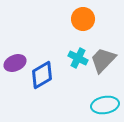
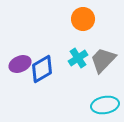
cyan cross: rotated 30 degrees clockwise
purple ellipse: moved 5 px right, 1 px down
blue diamond: moved 6 px up
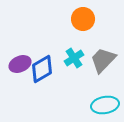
cyan cross: moved 4 px left
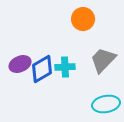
cyan cross: moved 9 px left, 9 px down; rotated 30 degrees clockwise
cyan ellipse: moved 1 px right, 1 px up
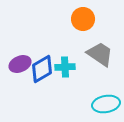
gray trapezoid: moved 3 px left, 6 px up; rotated 80 degrees clockwise
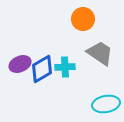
gray trapezoid: moved 1 px up
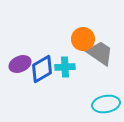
orange circle: moved 20 px down
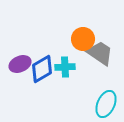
cyan ellipse: rotated 56 degrees counterclockwise
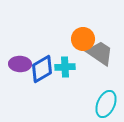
purple ellipse: rotated 25 degrees clockwise
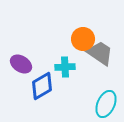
purple ellipse: moved 1 px right; rotated 30 degrees clockwise
blue diamond: moved 17 px down
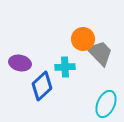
gray trapezoid: rotated 12 degrees clockwise
purple ellipse: moved 1 px left, 1 px up; rotated 20 degrees counterclockwise
blue diamond: rotated 12 degrees counterclockwise
